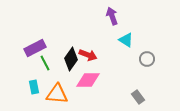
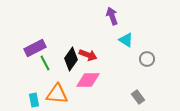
cyan rectangle: moved 13 px down
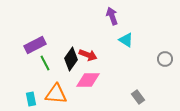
purple rectangle: moved 3 px up
gray circle: moved 18 px right
orange triangle: moved 1 px left
cyan rectangle: moved 3 px left, 1 px up
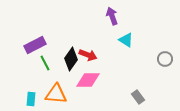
cyan rectangle: rotated 16 degrees clockwise
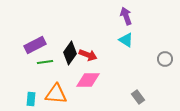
purple arrow: moved 14 px right
black diamond: moved 1 px left, 6 px up
green line: moved 1 px up; rotated 70 degrees counterclockwise
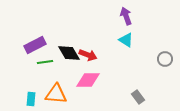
black diamond: moved 1 px left; rotated 65 degrees counterclockwise
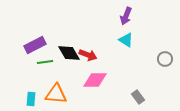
purple arrow: rotated 138 degrees counterclockwise
pink diamond: moved 7 px right
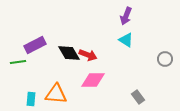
green line: moved 27 px left
pink diamond: moved 2 px left
